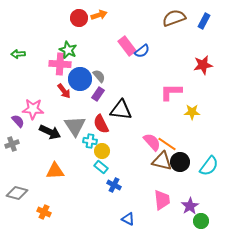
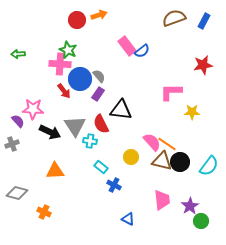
red circle: moved 2 px left, 2 px down
yellow circle: moved 29 px right, 6 px down
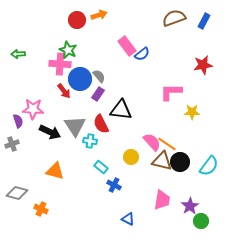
blue semicircle: moved 3 px down
purple semicircle: rotated 24 degrees clockwise
orange triangle: rotated 18 degrees clockwise
pink trapezoid: rotated 15 degrees clockwise
orange cross: moved 3 px left, 3 px up
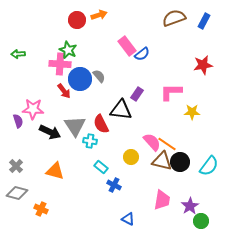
purple rectangle: moved 39 px right
gray cross: moved 4 px right, 22 px down; rotated 24 degrees counterclockwise
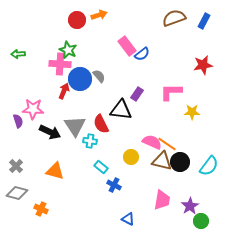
red arrow: rotated 119 degrees counterclockwise
pink semicircle: rotated 24 degrees counterclockwise
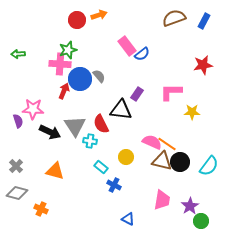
green star: rotated 30 degrees clockwise
yellow circle: moved 5 px left
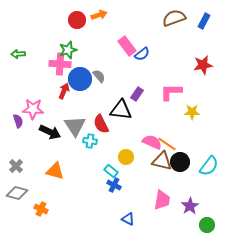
cyan rectangle: moved 10 px right, 4 px down
green circle: moved 6 px right, 4 px down
